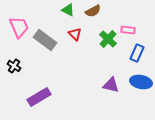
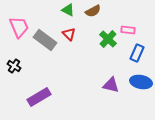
red triangle: moved 6 px left
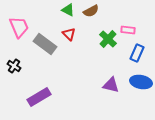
brown semicircle: moved 2 px left
gray rectangle: moved 4 px down
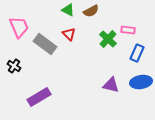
blue ellipse: rotated 20 degrees counterclockwise
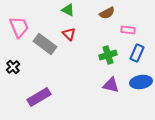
brown semicircle: moved 16 px right, 2 px down
green cross: moved 16 px down; rotated 30 degrees clockwise
black cross: moved 1 px left, 1 px down; rotated 16 degrees clockwise
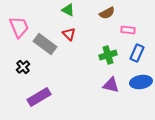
black cross: moved 10 px right
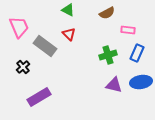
gray rectangle: moved 2 px down
purple triangle: moved 3 px right
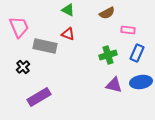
red triangle: moved 1 px left; rotated 24 degrees counterclockwise
gray rectangle: rotated 25 degrees counterclockwise
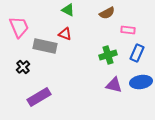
red triangle: moved 3 px left
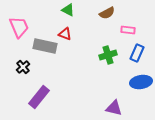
purple triangle: moved 23 px down
purple rectangle: rotated 20 degrees counterclockwise
